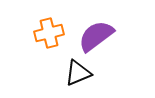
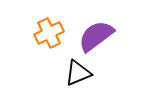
orange cross: rotated 12 degrees counterclockwise
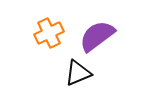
purple semicircle: moved 1 px right
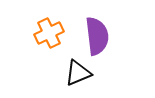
purple semicircle: rotated 120 degrees clockwise
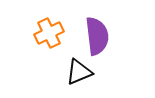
black triangle: moved 1 px right, 1 px up
